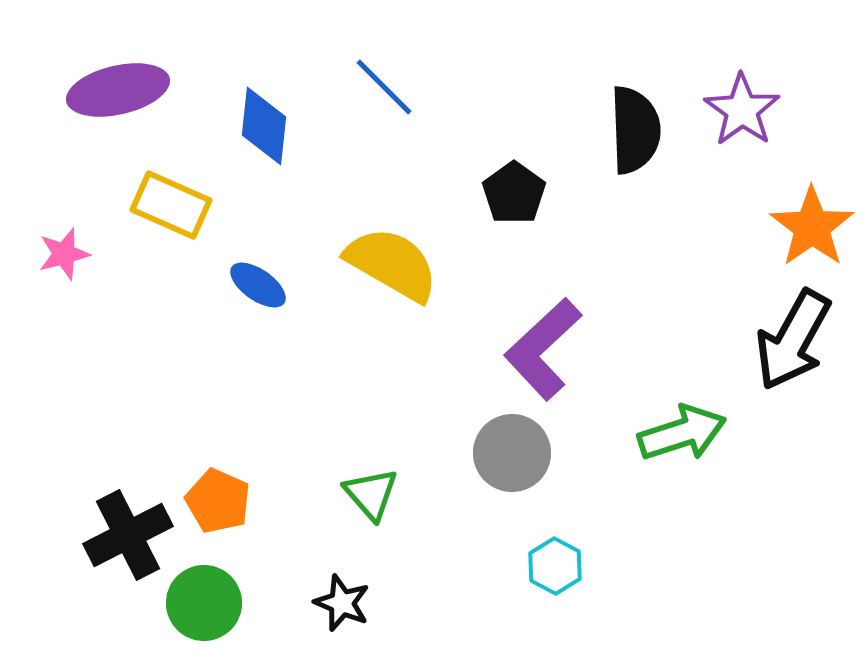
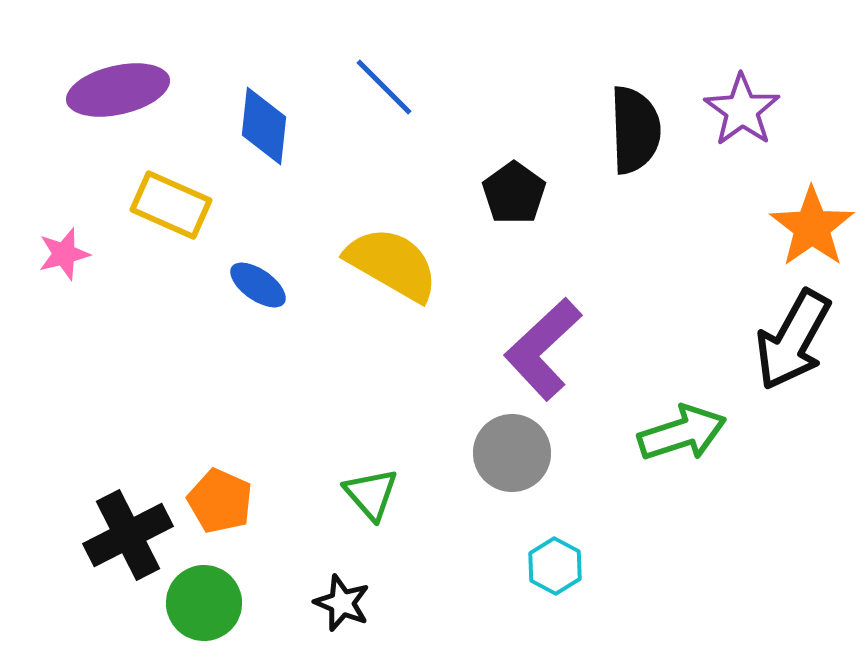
orange pentagon: moved 2 px right
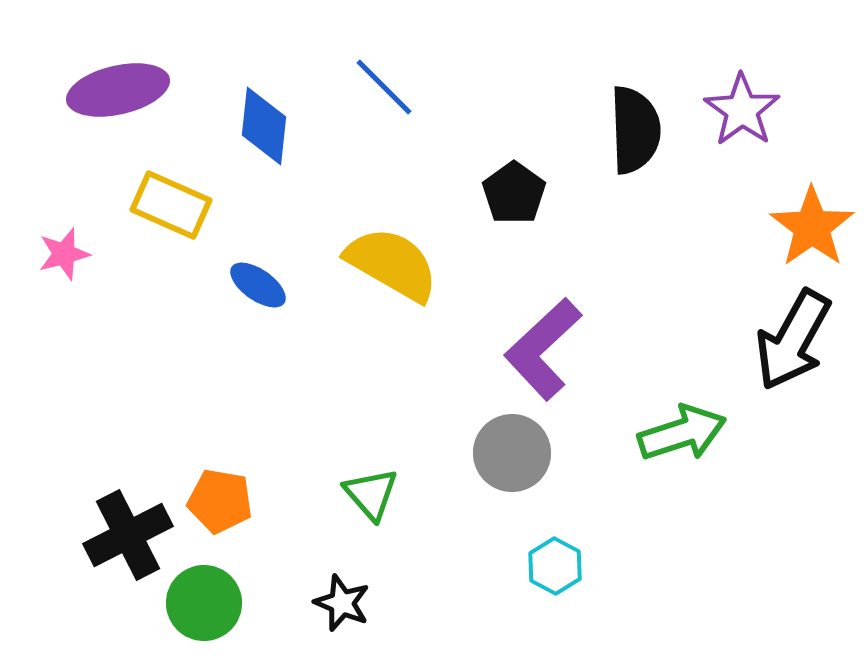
orange pentagon: rotated 14 degrees counterclockwise
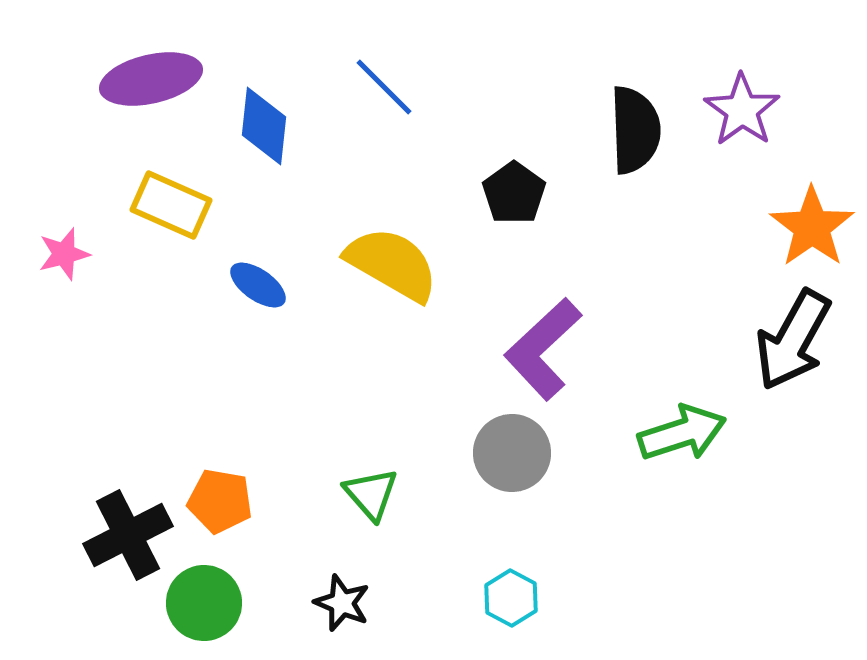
purple ellipse: moved 33 px right, 11 px up
cyan hexagon: moved 44 px left, 32 px down
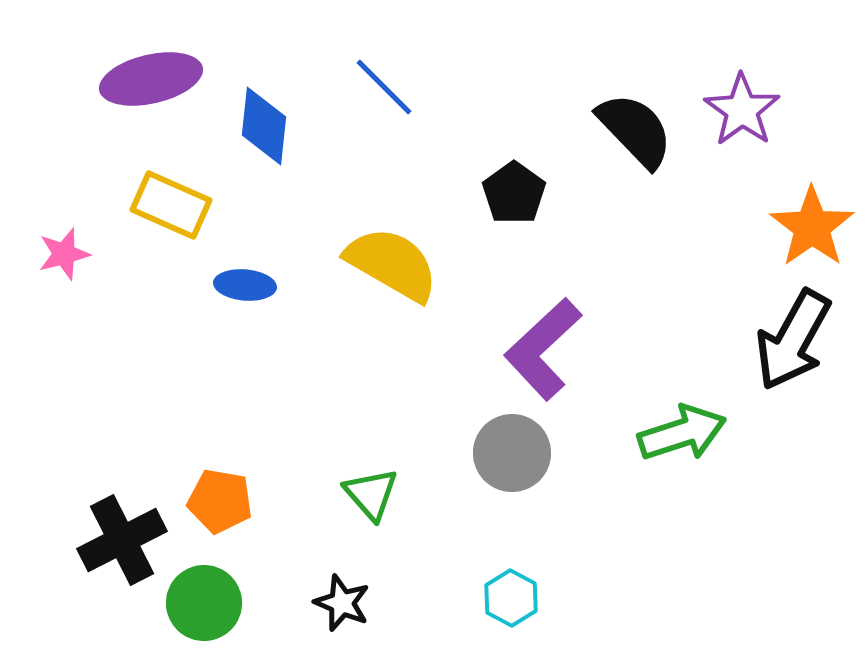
black semicircle: rotated 42 degrees counterclockwise
blue ellipse: moved 13 px left; rotated 30 degrees counterclockwise
black cross: moved 6 px left, 5 px down
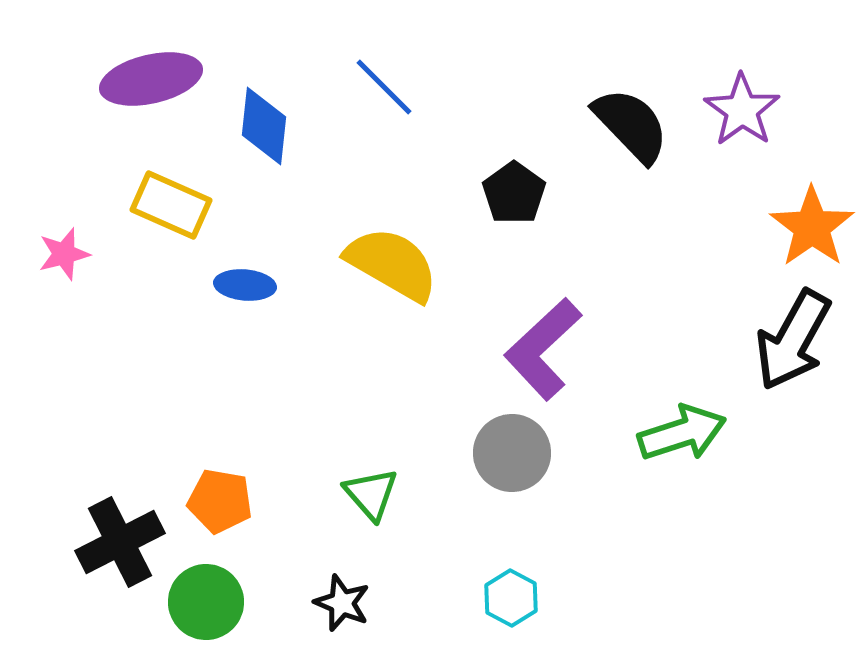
black semicircle: moved 4 px left, 5 px up
black cross: moved 2 px left, 2 px down
green circle: moved 2 px right, 1 px up
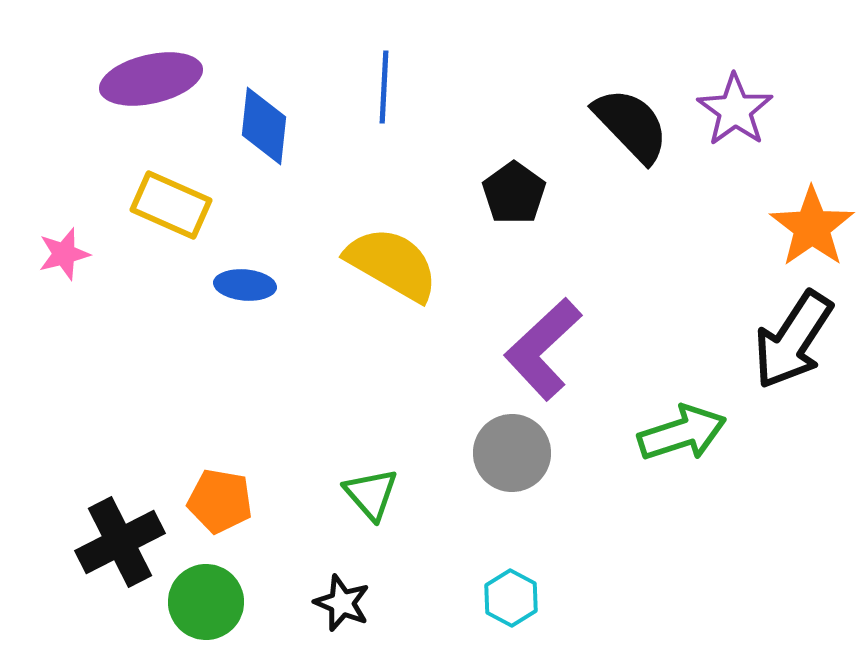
blue line: rotated 48 degrees clockwise
purple star: moved 7 px left
black arrow: rotated 4 degrees clockwise
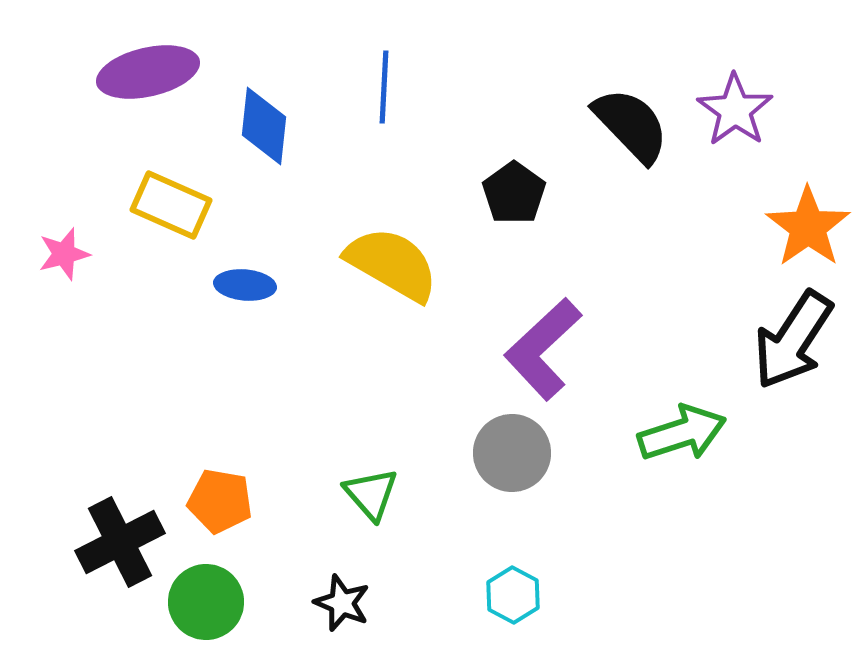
purple ellipse: moved 3 px left, 7 px up
orange star: moved 4 px left
cyan hexagon: moved 2 px right, 3 px up
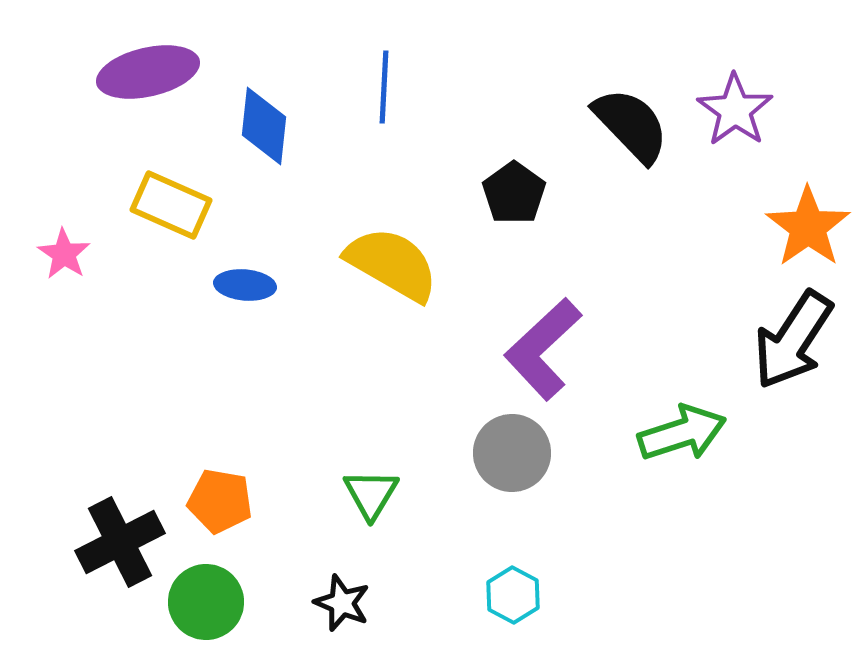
pink star: rotated 24 degrees counterclockwise
green triangle: rotated 12 degrees clockwise
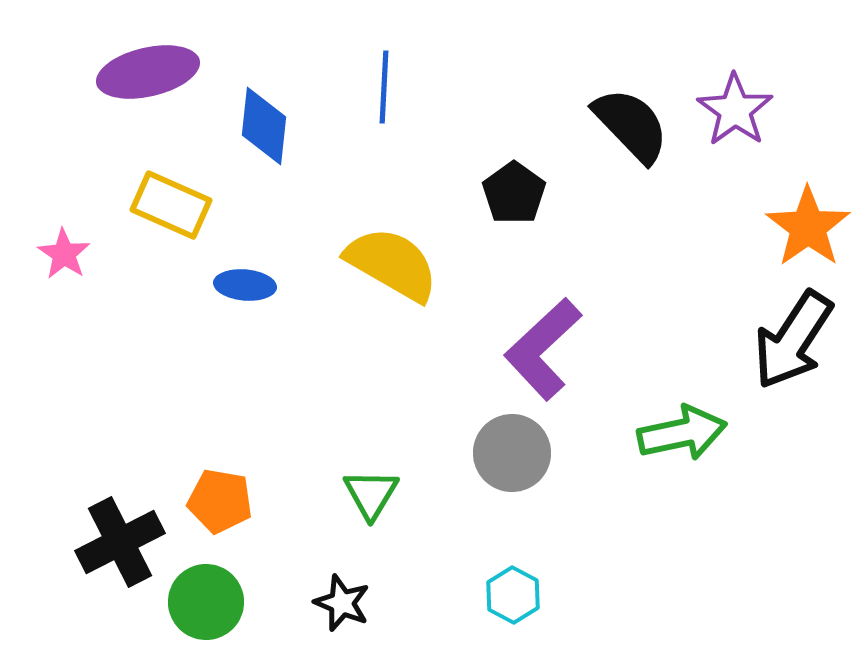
green arrow: rotated 6 degrees clockwise
